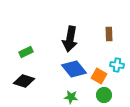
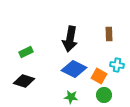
blue diamond: rotated 25 degrees counterclockwise
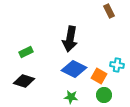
brown rectangle: moved 23 px up; rotated 24 degrees counterclockwise
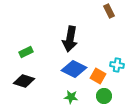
orange square: moved 1 px left
green circle: moved 1 px down
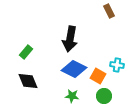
green rectangle: rotated 24 degrees counterclockwise
black diamond: moved 4 px right; rotated 50 degrees clockwise
green star: moved 1 px right, 1 px up
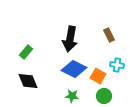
brown rectangle: moved 24 px down
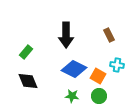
black arrow: moved 4 px left, 4 px up; rotated 10 degrees counterclockwise
green circle: moved 5 px left
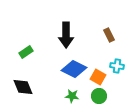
green rectangle: rotated 16 degrees clockwise
cyan cross: moved 1 px down
orange square: moved 1 px down
black diamond: moved 5 px left, 6 px down
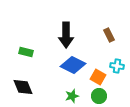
green rectangle: rotated 48 degrees clockwise
blue diamond: moved 1 px left, 4 px up
green star: rotated 24 degrees counterclockwise
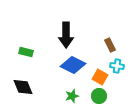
brown rectangle: moved 1 px right, 10 px down
orange square: moved 2 px right
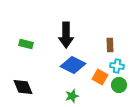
brown rectangle: rotated 24 degrees clockwise
green rectangle: moved 8 px up
green circle: moved 20 px right, 11 px up
